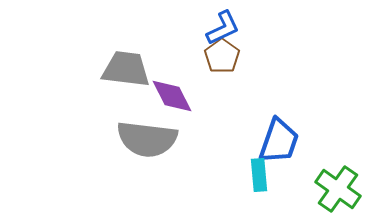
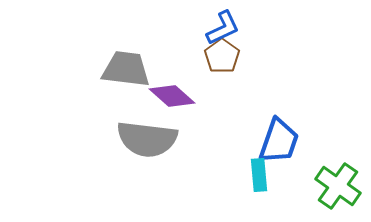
purple diamond: rotated 21 degrees counterclockwise
green cross: moved 3 px up
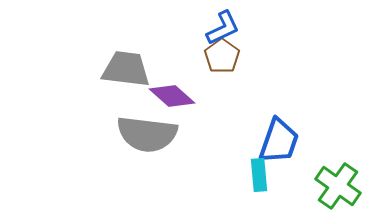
gray semicircle: moved 5 px up
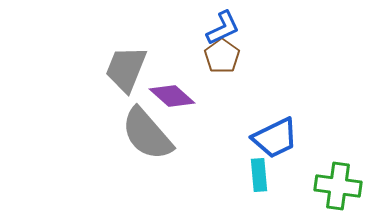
gray trapezoid: rotated 75 degrees counterclockwise
gray semicircle: rotated 42 degrees clockwise
blue trapezoid: moved 4 px left, 3 px up; rotated 45 degrees clockwise
green cross: rotated 27 degrees counterclockwise
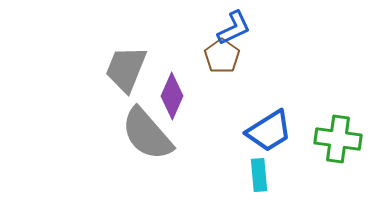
blue L-shape: moved 11 px right
purple diamond: rotated 72 degrees clockwise
blue trapezoid: moved 6 px left, 7 px up; rotated 6 degrees counterclockwise
green cross: moved 47 px up
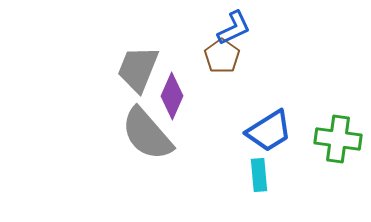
gray trapezoid: moved 12 px right
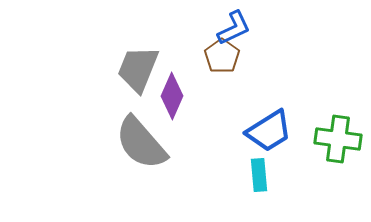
gray semicircle: moved 6 px left, 9 px down
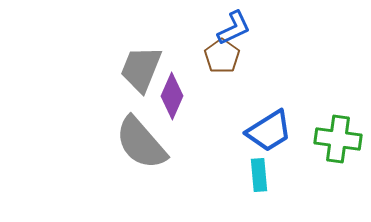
gray trapezoid: moved 3 px right
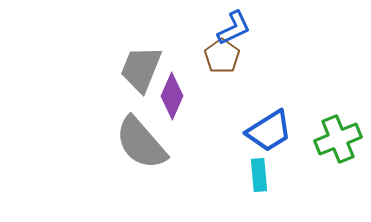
green cross: rotated 30 degrees counterclockwise
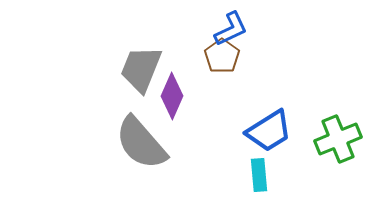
blue L-shape: moved 3 px left, 1 px down
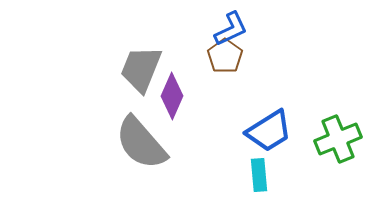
brown pentagon: moved 3 px right
